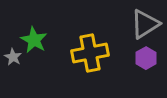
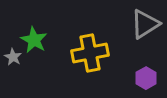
purple hexagon: moved 20 px down
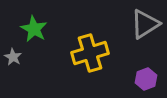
green star: moved 11 px up
yellow cross: rotated 6 degrees counterclockwise
purple hexagon: moved 1 px down; rotated 10 degrees clockwise
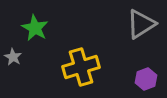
gray triangle: moved 4 px left
green star: moved 1 px right, 1 px up
yellow cross: moved 9 px left, 14 px down
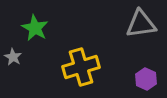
gray triangle: rotated 24 degrees clockwise
purple hexagon: rotated 15 degrees counterclockwise
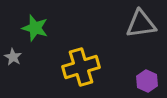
green star: rotated 12 degrees counterclockwise
purple hexagon: moved 1 px right, 2 px down
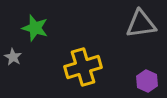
yellow cross: moved 2 px right
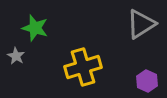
gray triangle: rotated 24 degrees counterclockwise
gray star: moved 3 px right, 1 px up
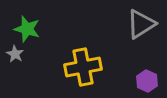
green star: moved 8 px left, 1 px down
gray star: moved 1 px left, 2 px up
yellow cross: rotated 6 degrees clockwise
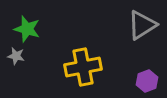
gray triangle: moved 1 px right, 1 px down
gray star: moved 1 px right, 2 px down; rotated 18 degrees counterclockwise
purple hexagon: rotated 15 degrees clockwise
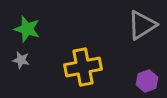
gray star: moved 5 px right, 4 px down
